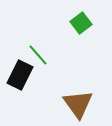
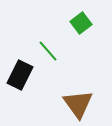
green line: moved 10 px right, 4 px up
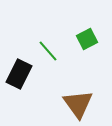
green square: moved 6 px right, 16 px down; rotated 10 degrees clockwise
black rectangle: moved 1 px left, 1 px up
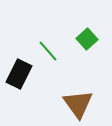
green square: rotated 15 degrees counterclockwise
